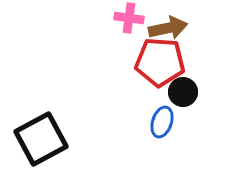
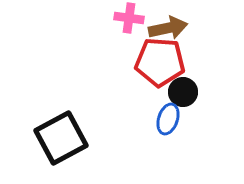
blue ellipse: moved 6 px right, 3 px up
black square: moved 20 px right, 1 px up
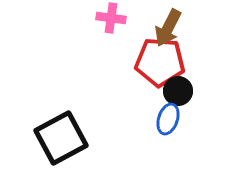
pink cross: moved 18 px left
brown arrow: rotated 129 degrees clockwise
black circle: moved 5 px left, 1 px up
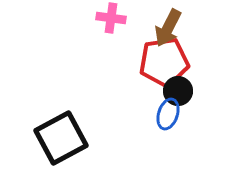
red pentagon: moved 4 px right; rotated 12 degrees counterclockwise
blue ellipse: moved 5 px up
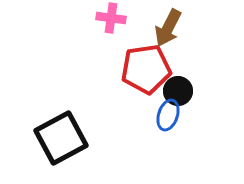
red pentagon: moved 18 px left, 7 px down
blue ellipse: moved 1 px down
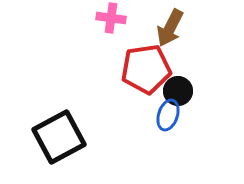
brown arrow: moved 2 px right
black square: moved 2 px left, 1 px up
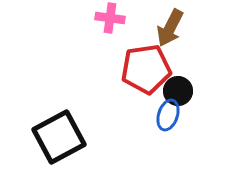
pink cross: moved 1 px left
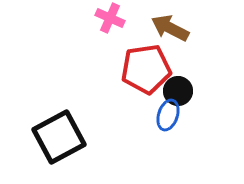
pink cross: rotated 16 degrees clockwise
brown arrow: rotated 90 degrees clockwise
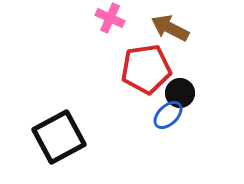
black circle: moved 2 px right, 2 px down
blue ellipse: rotated 28 degrees clockwise
